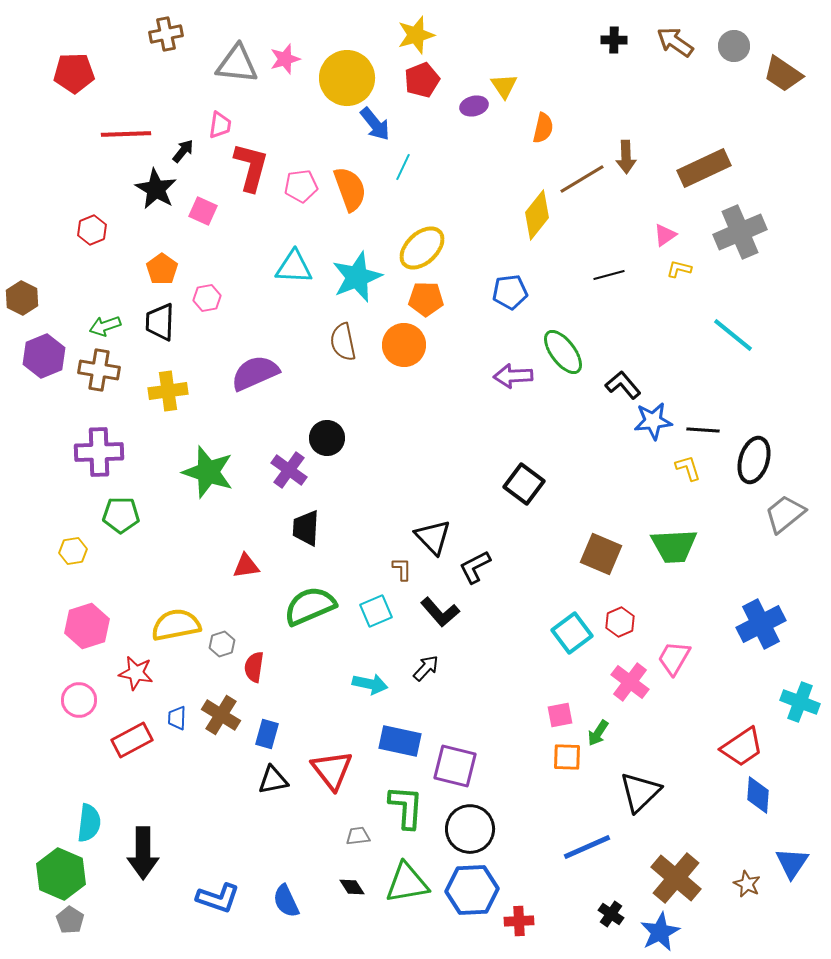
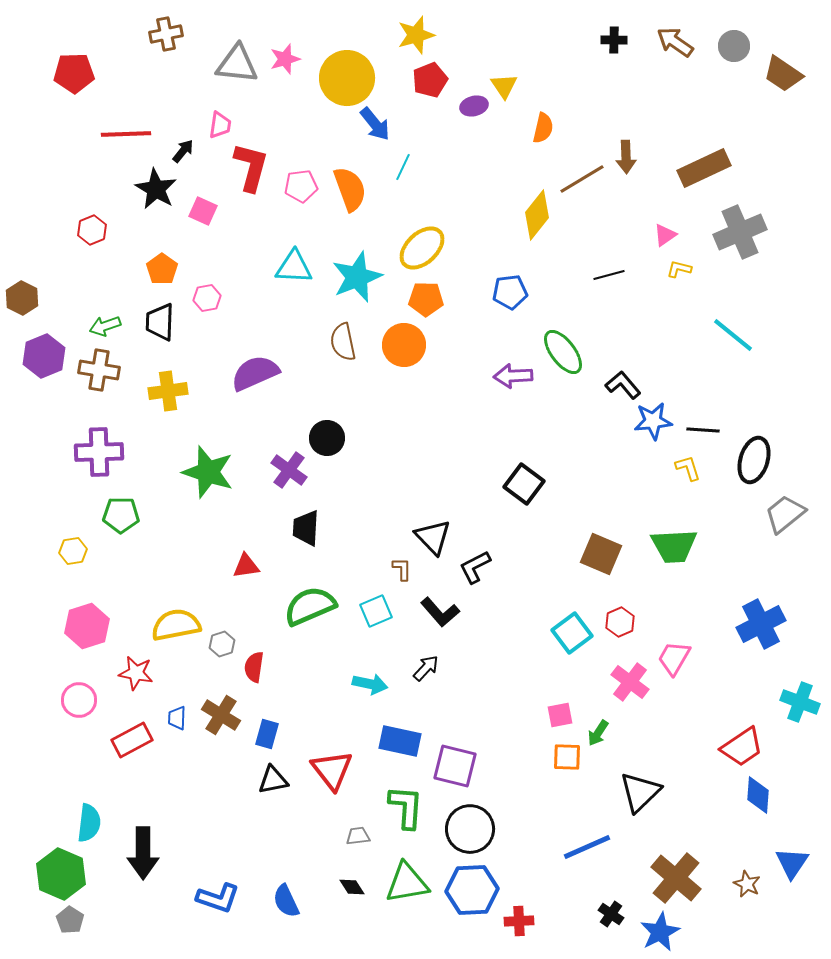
red pentagon at (422, 80): moved 8 px right
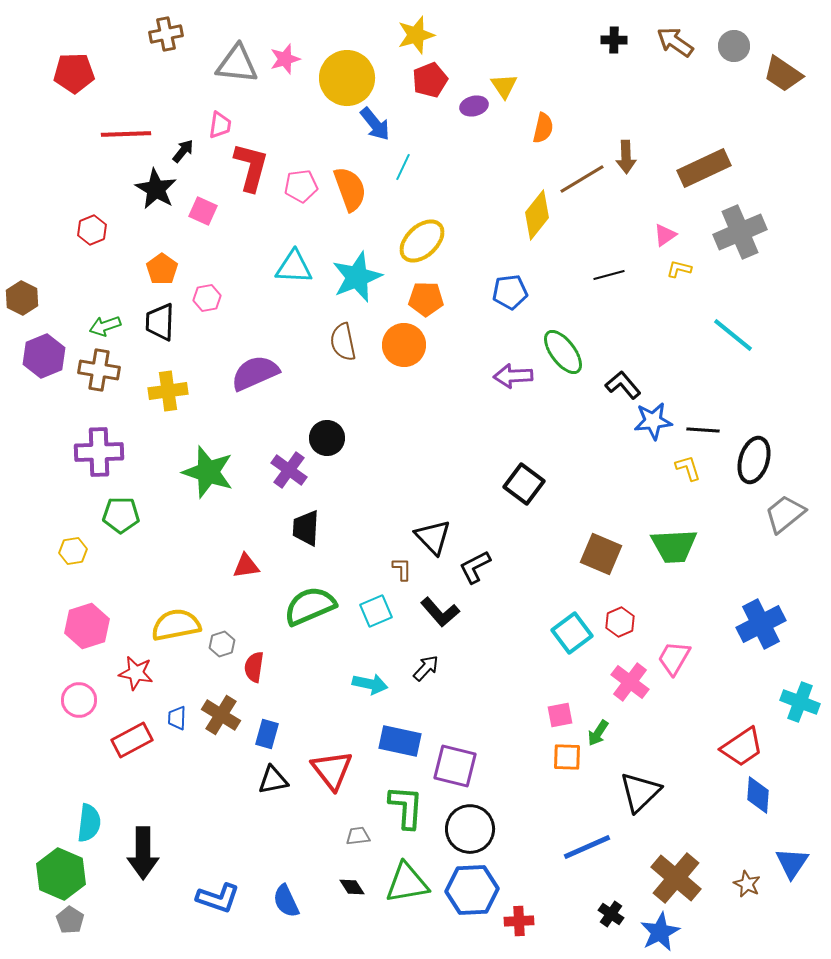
yellow ellipse at (422, 248): moved 7 px up
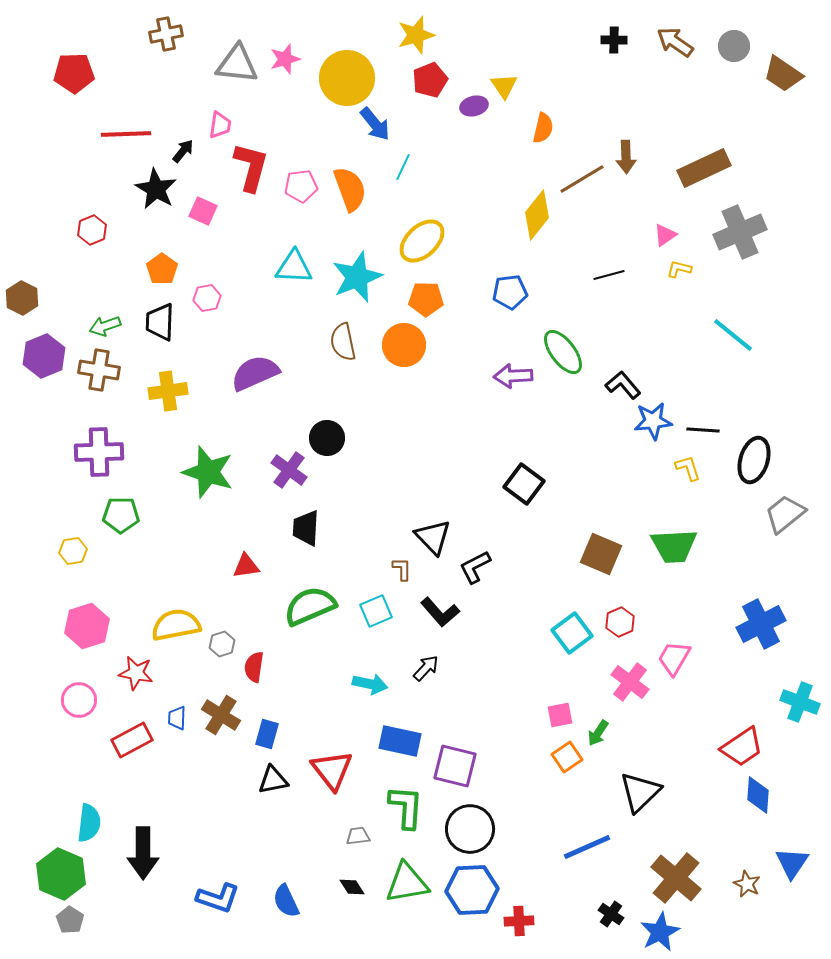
orange square at (567, 757): rotated 36 degrees counterclockwise
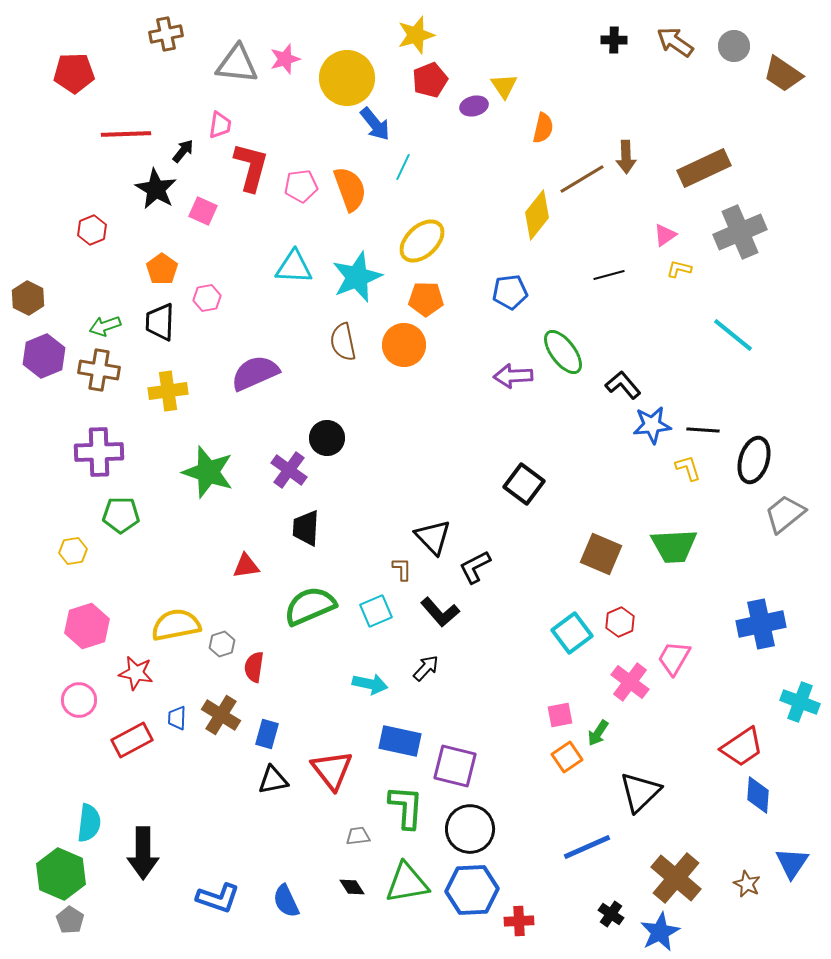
brown hexagon at (22, 298): moved 6 px right
blue star at (653, 421): moved 1 px left, 4 px down
blue cross at (761, 624): rotated 15 degrees clockwise
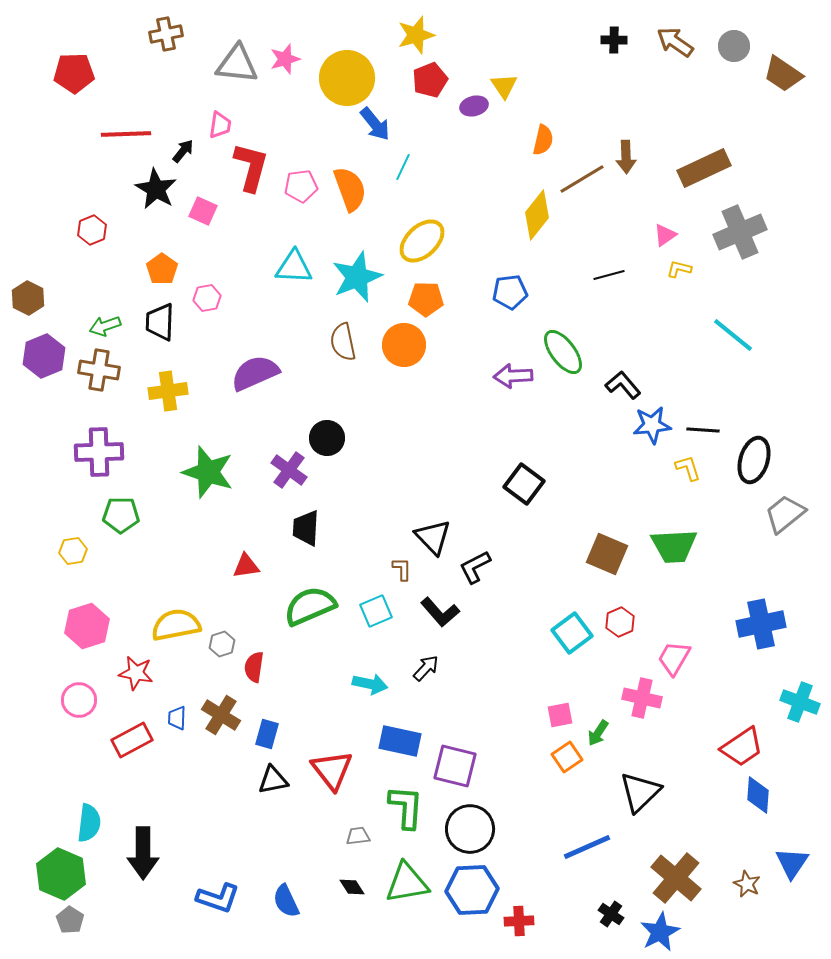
orange semicircle at (543, 128): moved 12 px down
brown square at (601, 554): moved 6 px right
pink cross at (630, 682): moved 12 px right, 16 px down; rotated 24 degrees counterclockwise
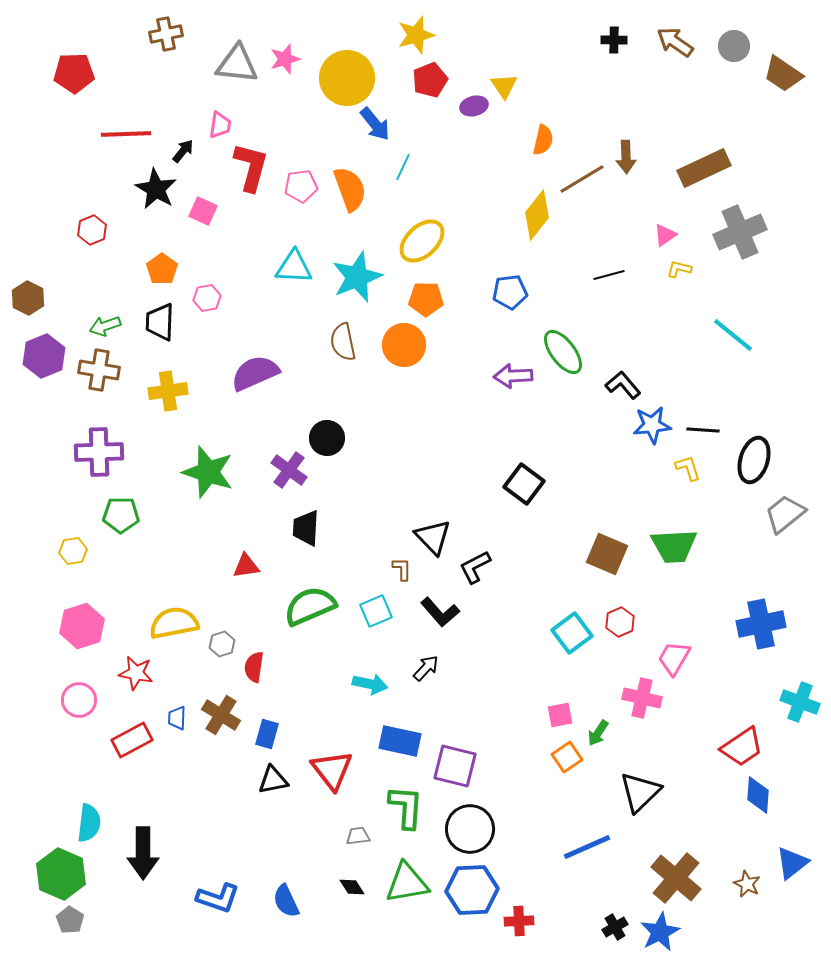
yellow semicircle at (176, 625): moved 2 px left, 2 px up
pink hexagon at (87, 626): moved 5 px left
blue triangle at (792, 863): rotated 18 degrees clockwise
black cross at (611, 914): moved 4 px right, 13 px down; rotated 25 degrees clockwise
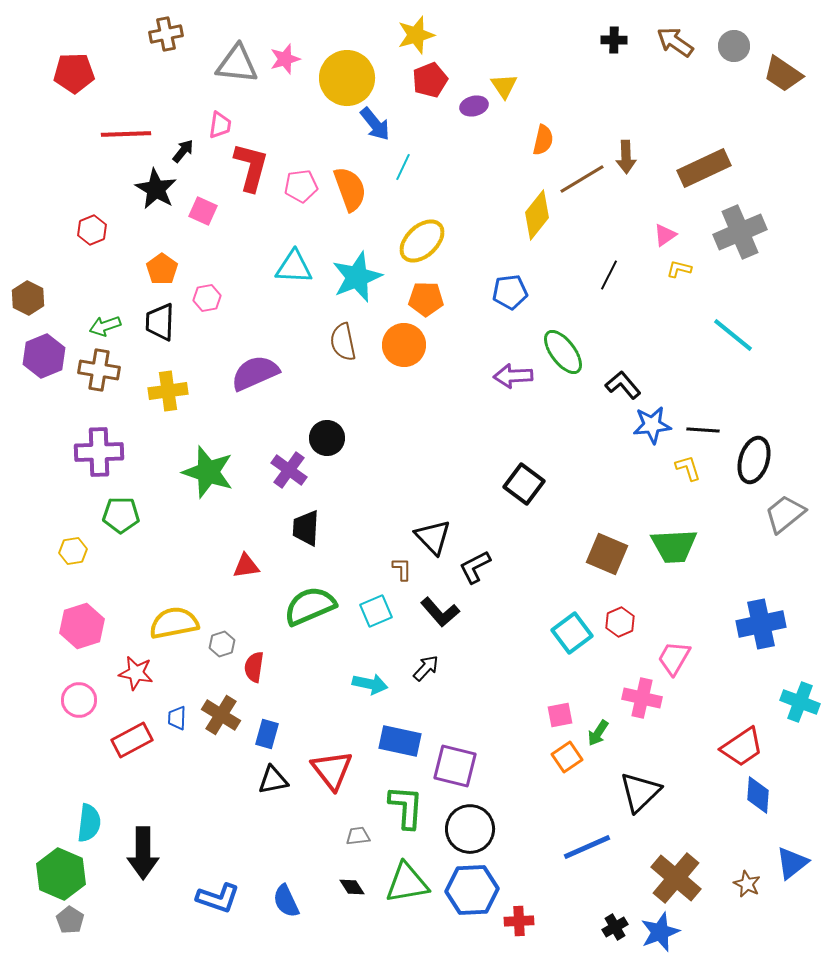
black line at (609, 275): rotated 48 degrees counterclockwise
blue star at (660, 932): rotated 6 degrees clockwise
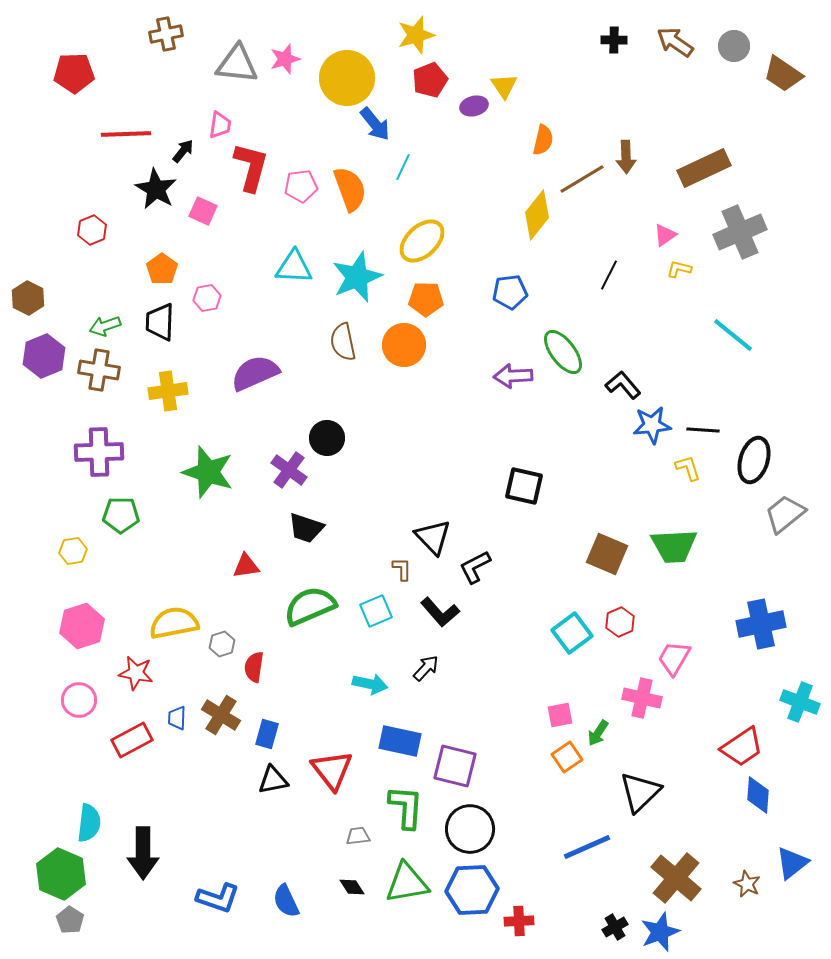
black square at (524, 484): moved 2 px down; rotated 24 degrees counterclockwise
black trapezoid at (306, 528): rotated 75 degrees counterclockwise
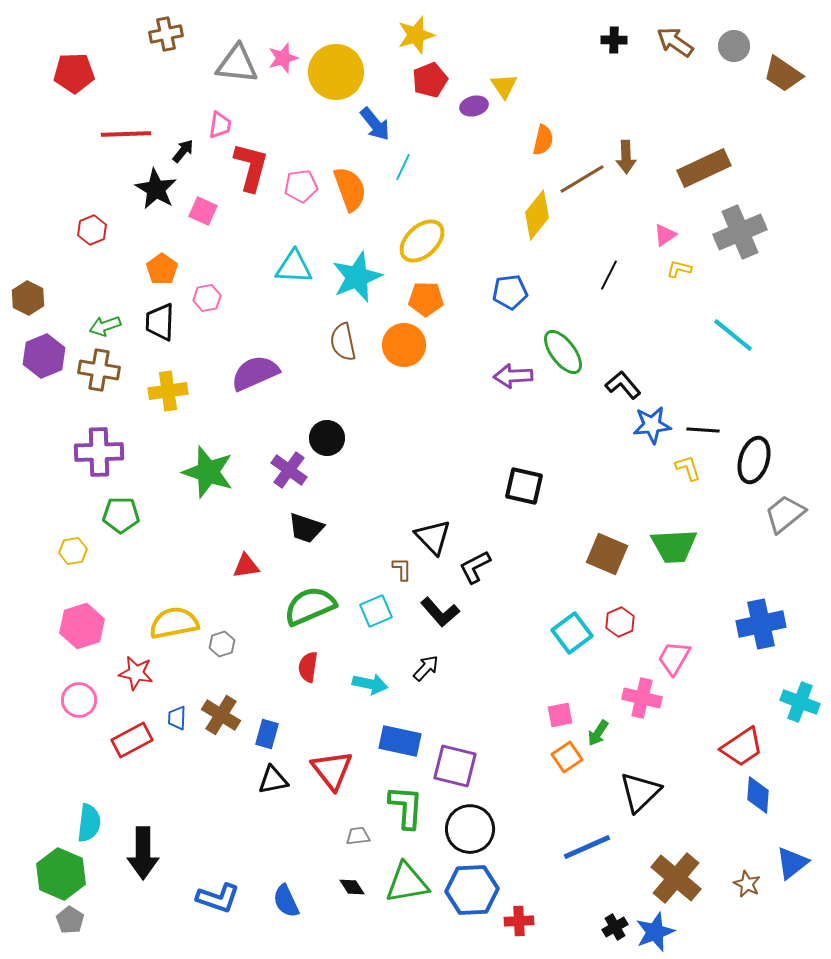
pink star at (285, 59): moved 2 px left, 1 px up
yellow circle at (347, 78): moved 11 px left, 6 px up
red semicircle at (254, 667): moved 54 px right
blue star at (660, 932): moved 5 px left
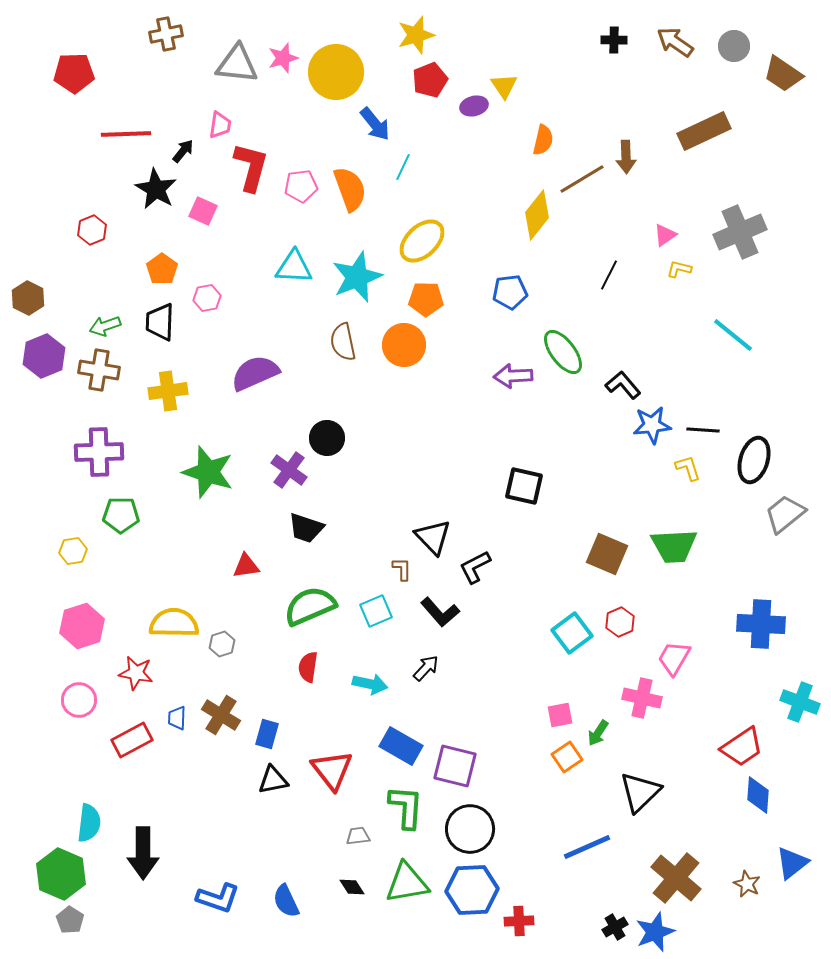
brown rectangle at (704, 168): moved 37 px up
yellow semicircle at (174, 623): rotated 12 degrees clockwise
blue cross at (761, 624): rotated 15 degrees clockwise
blue rectangle at (400, 741): moved 1 px right, 5 px down; rotated 18 degrees clockwise
